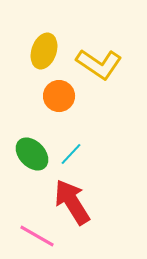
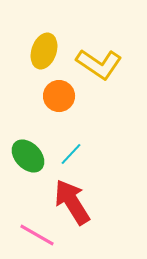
green ellipse: moved 4 px left, 2 px down
pink line: moved 1 px up
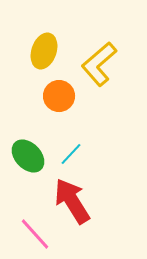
yellow L-shape: rotated 105 degrees clockwise
red arrow: moved 1 px up
pink line: moved 2 px left, 1 px up; rotated 18 degrees clockwise
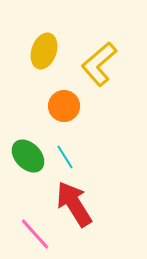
orange circle: moved 5 px right, 10 px down
cyan line: moved 6 px left, 3 px down; rotated 75 degrees counterclockwise
red arrow: moved 2 px right, 3 px down
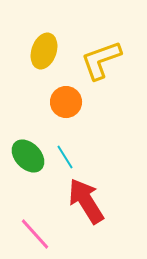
yellow L-shape: moved 2 px right, 4 px up; rotated 21 degrees clockwise
orange circle: moved 2 px right, 4 px up
red arrow: moved 12 px right, 3 px up
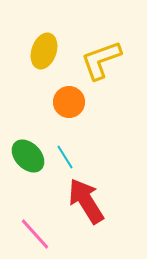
orange circle: moved 3 px right
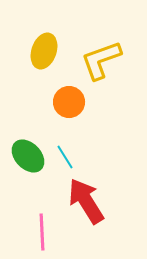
pink line: moved 7 px right, 2 px up; rotated 39 degrees clockwise
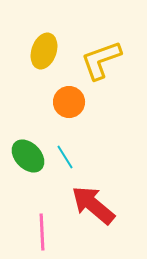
red arrow: moved 7 px right, 4 px down; rotated 18 degrees counterclockwise
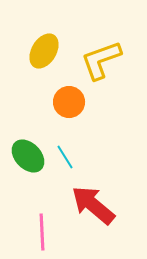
yellow ellipse: rotated 12 degrees clockwise
